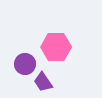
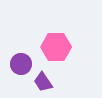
purple circle: moved 4 px left
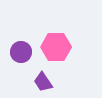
purple circle: moved 12 px up
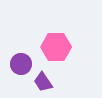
purple circle: moved 12 px down
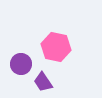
pink hexagon: rotated 12 degrees clockwise
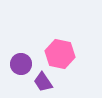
pink hexagon: moved 4 px right, 7 px down
